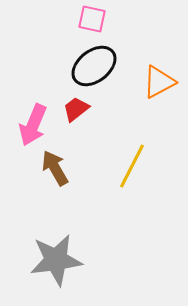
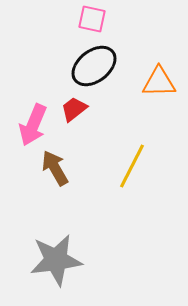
orange triangle: rotated 27 degrees clockwise
red trapezoid: moved 2 px left
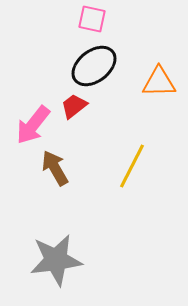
red trapezoid: moved 3 px up
pink arrow: rotated 15 degrees clockwise
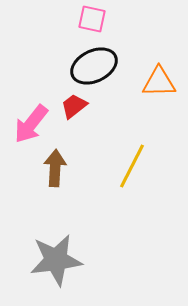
black ellipse: rotated 12 degrees clockwise
pink arrow: moved 2 px left, 1 px up
brown arrow: rotated 33 degrees clockwise
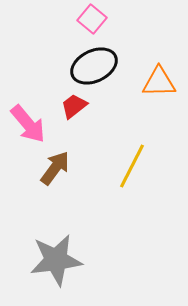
pink square: rotated 28 degrees clockwise
pink arrow: moved 3 px left; rotated 78 degrees counterclockwise
brown arrow: rotated 33 degrees clockwise
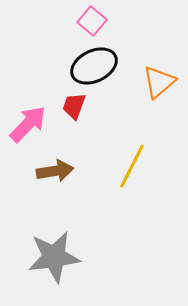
pink square: moved 2 px down
orange triangle: rotated 39 degrees counterclockwise
red trapezoid: rotated 32 degrees counterclockwise
pink arrow: rotated 96 degrees counterclockwise
brown arrow: moved 3 px down; rotated 45 degrees clockwise
gray star: moved 2 px left, 3 px up
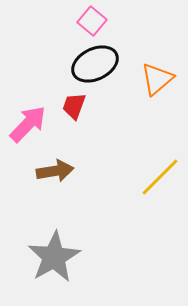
black ellipse: moved 1 px right, 2 px up
orange triangle: moved 2 px left, 3 px up
yellow line: moved 28 px right, 11 px down; rotated 18 degrees clockwise
gray star: rotated 22 degrees counterclockwise
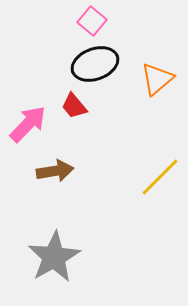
black ellipse: rotated 6 degrees clockwise
red trapezoid: rotated 60 degrees counterclockwise
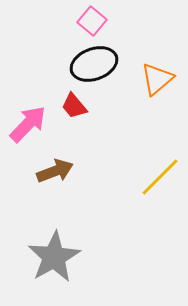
black ellipse: moved 1 px left
brown arrow: rotated 12 degrees counterclockwise
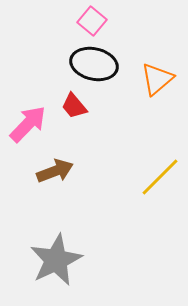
black ellipse: rotated 33 degrees clockwise
gray star: moved 2 px right, 3 px down; rotated 4 degrees clockwise
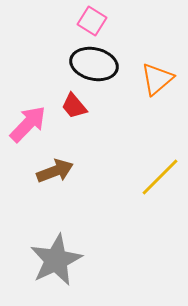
pink square: rotated 8 degrees counterclockwise
